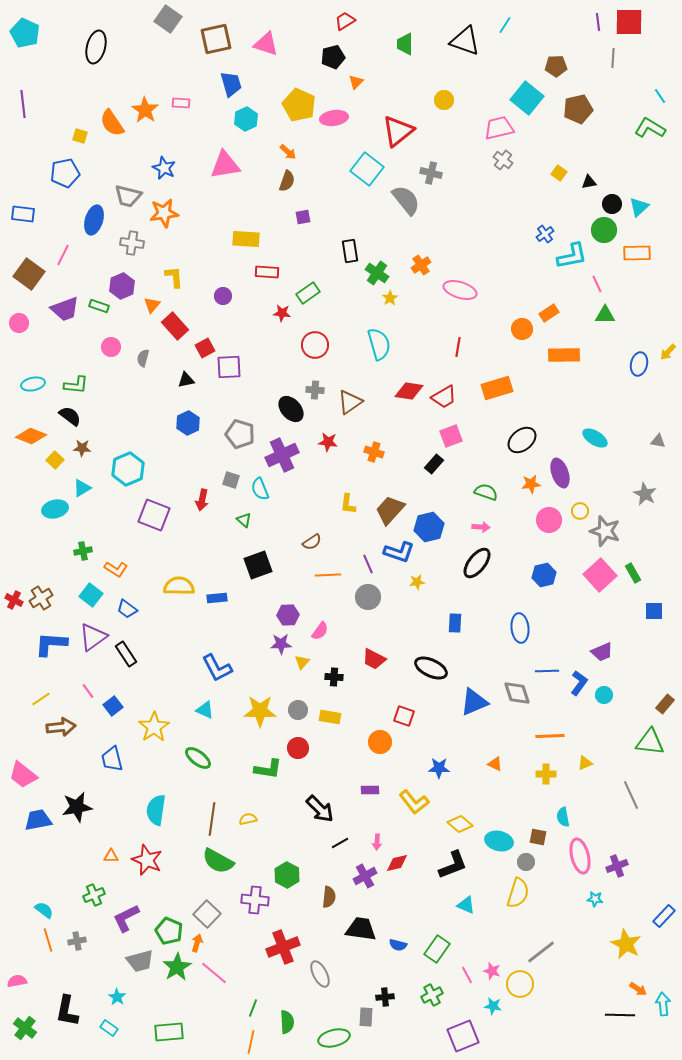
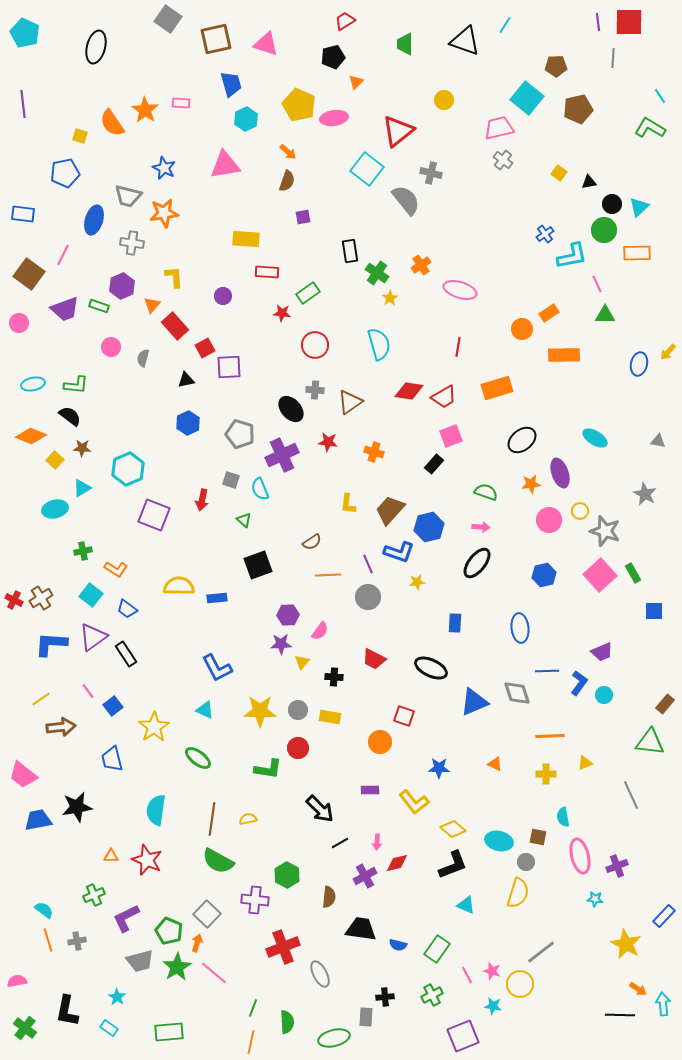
yellow diamond at (460, 824): moved 7 px left, 5 px down
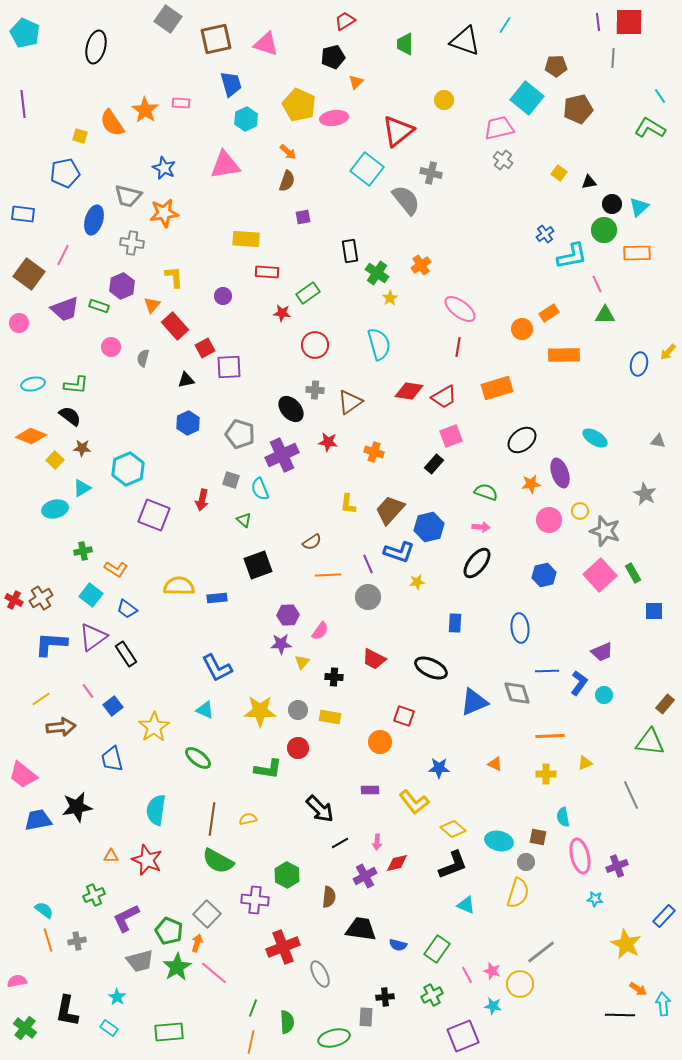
pink ellipse at (460, 290): moved 19 px down; rotated 20 degrees clockwise
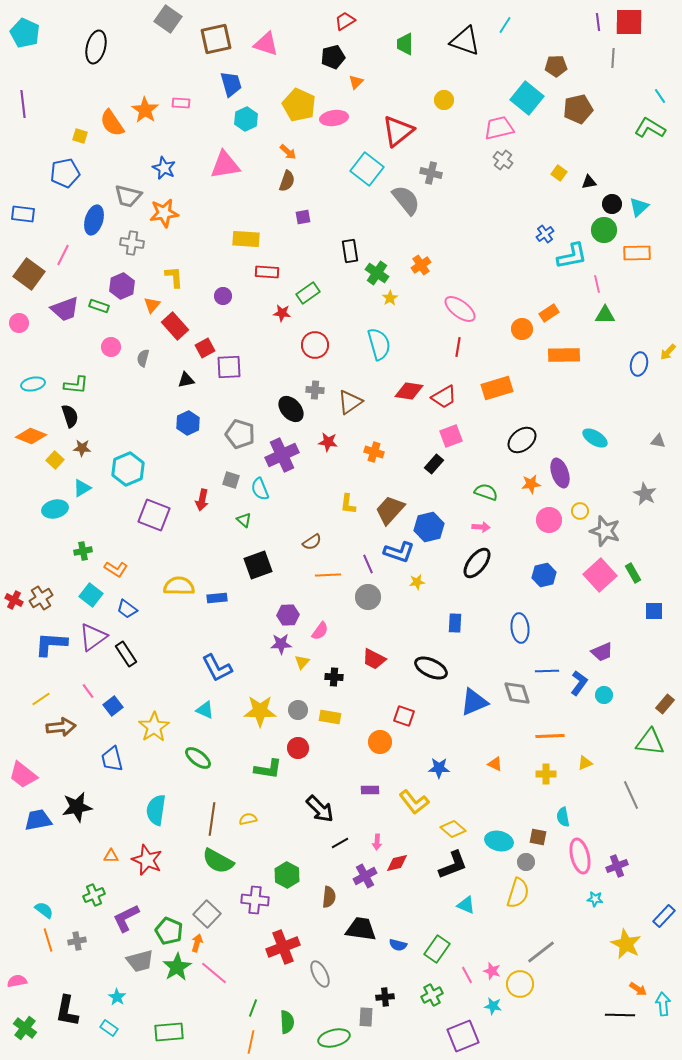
pink line at (597, 284): rotated 12 degrees clockwise
black semicircle at (70, 416): rotated 35 degrees clockwise
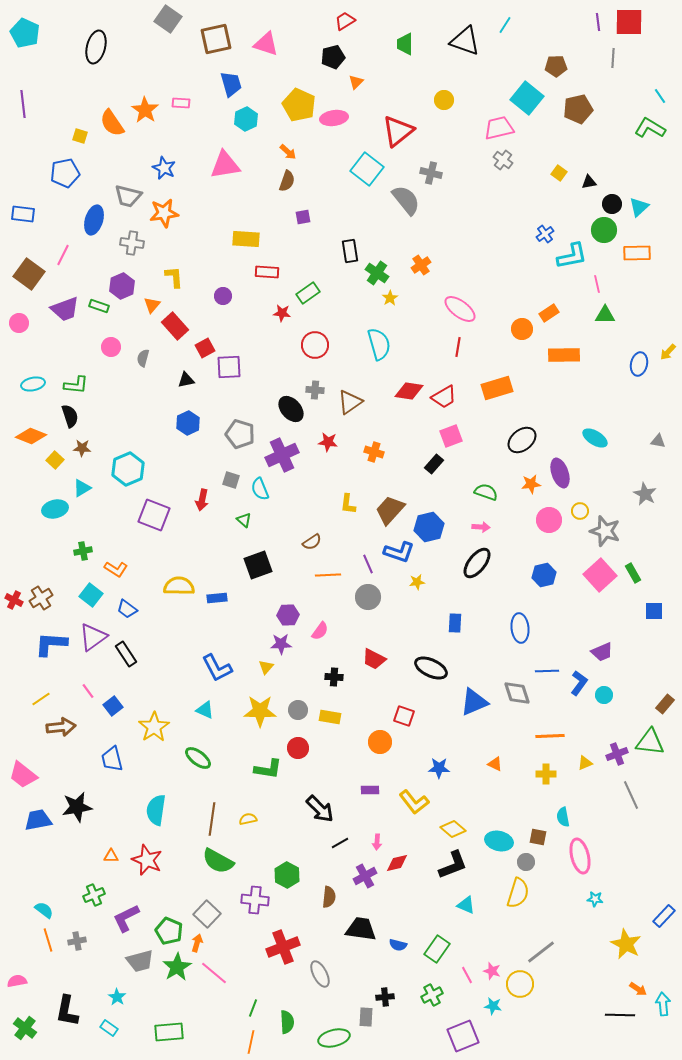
yellow triangle at (302, 662): moved 36 px left, 5 px down
purple cross at (617, 866): moved 112 px up
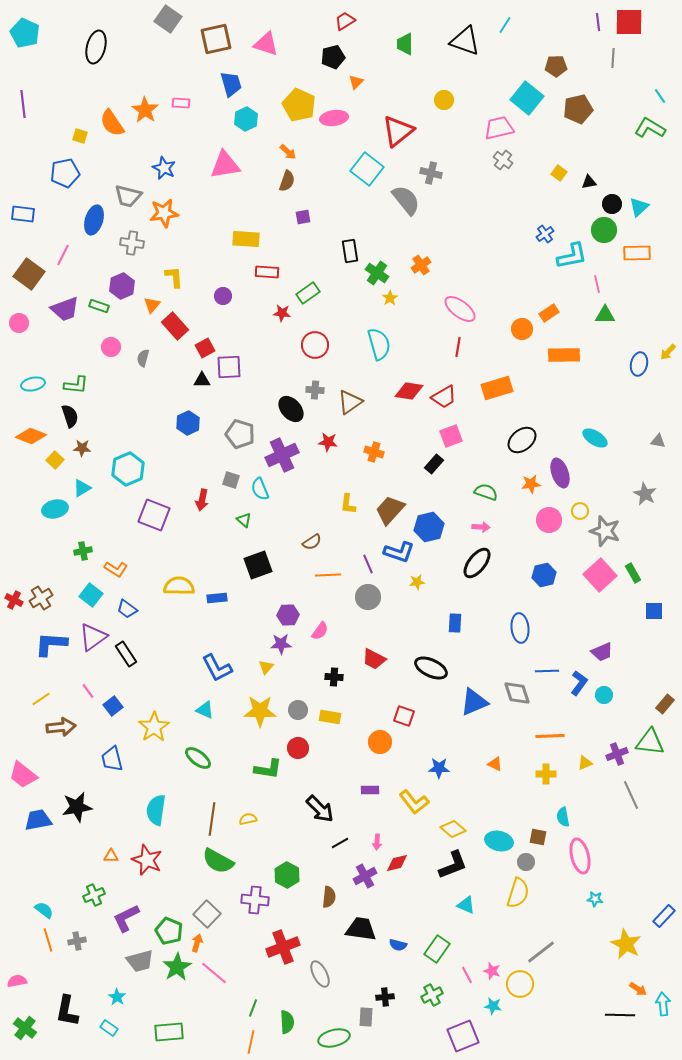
black triangle at (186, 380): moved 16 px right; rotated 12 degrees clockwise
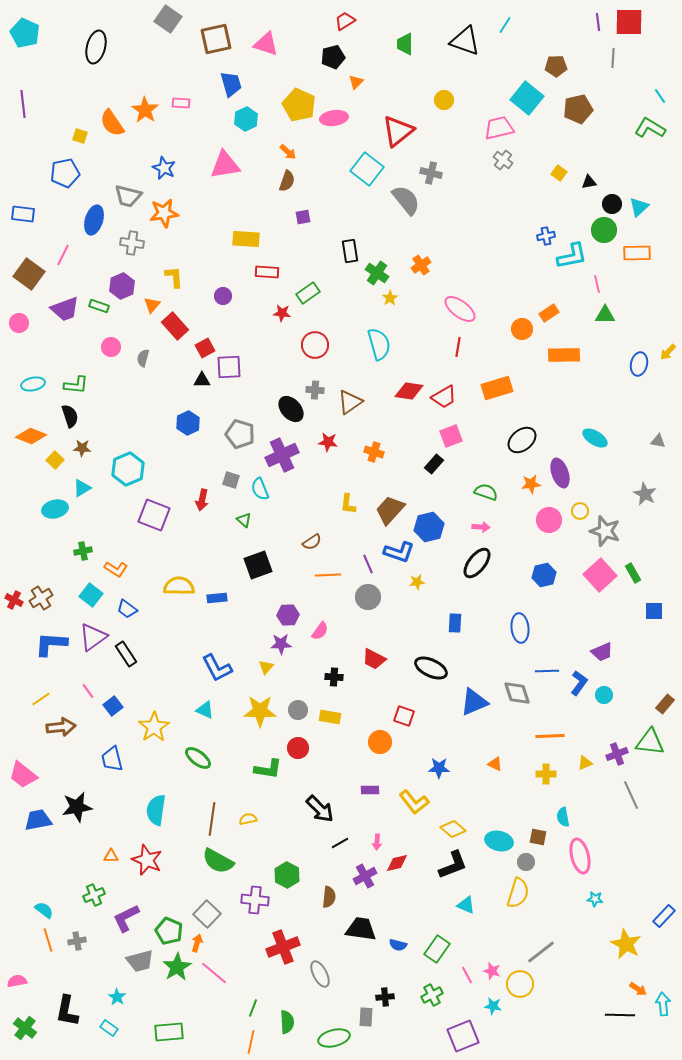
blue cross at (545, 234): moved 1 px right, 2 px down; rotated 24 degrees clockwise
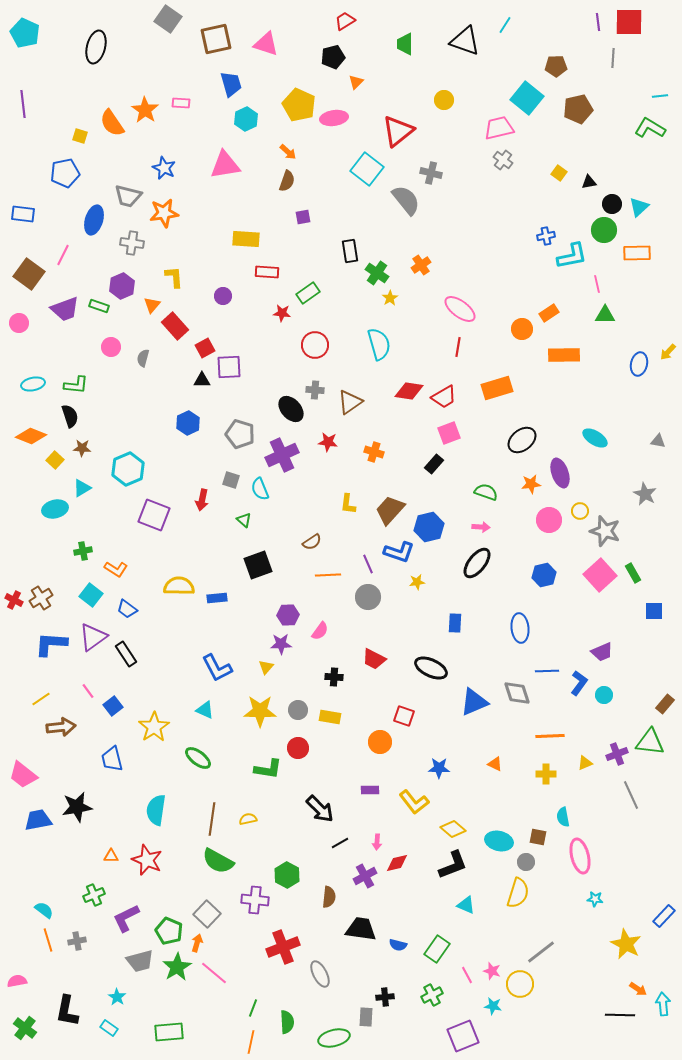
cyan line at (660, 96): rotated 63 degrees counterclockwise
pink square at (451, 436): moved 2 px left, 3 px up
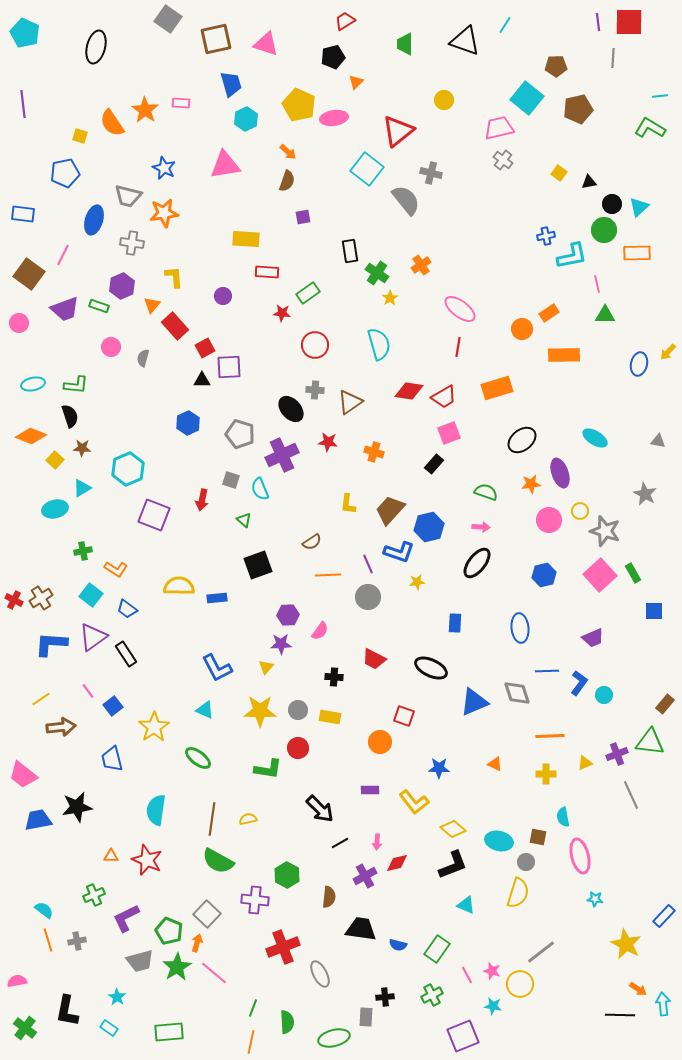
purple trapezoid at (602, 652): moved 9 px left, 14 px up
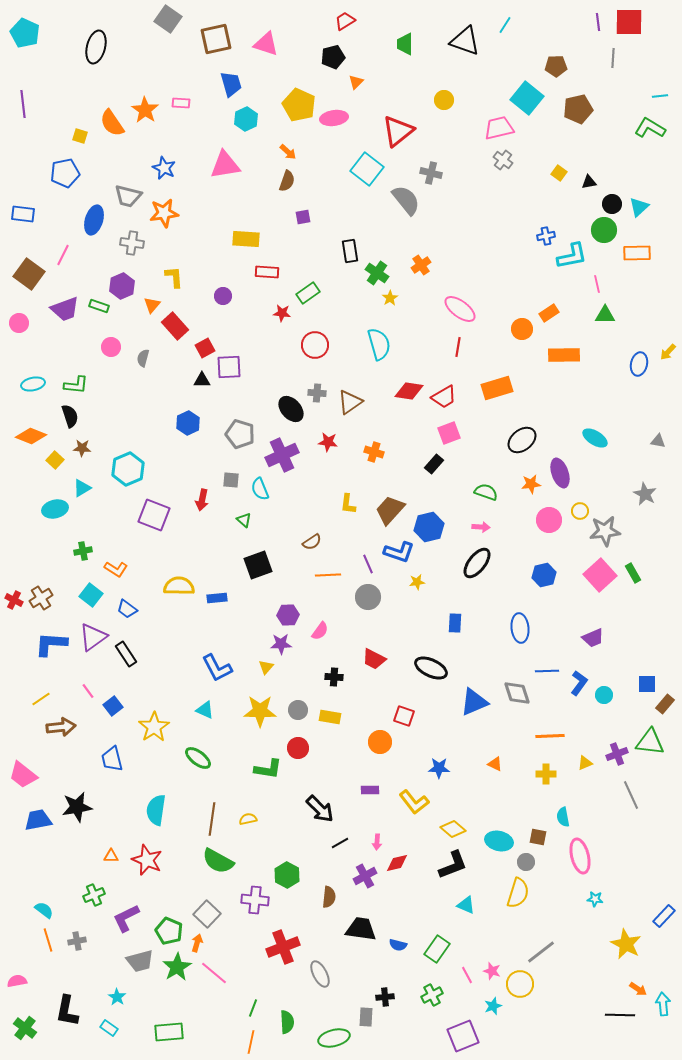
gray cross at (315, 390): moved 2 px right, 3 px down
gray square at (231, 480): rotated 12 degrees counterclockwise
gray star at (605, 531): rotated 24 degrees counterclockwise
blue square at (654, 611): moved 7 px left, 73 px down
cyan star at (493, 1006): rotated 30 degrees counterclockwise
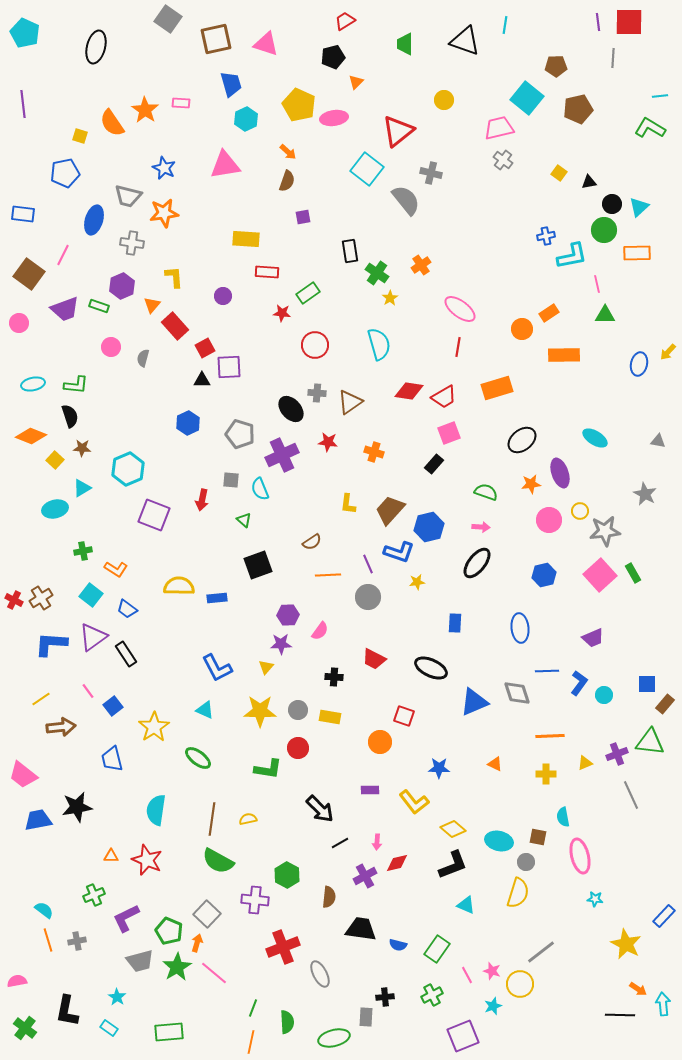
cyan line at (505, 25): rotated 24 degrees counterclockwise
